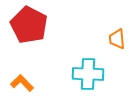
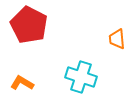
cyan cross: moved 7 px left, 3 px down; rotated 16 degrees clockwise
orange L-shape: rotated 15 degrees counterclockwise
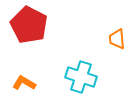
orange L-shape: moved 2 px right
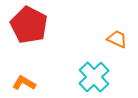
orange trapezoid: rotated 120 degrees clockwise
cyan cross: moved 13 px right; rotated 28 degrees clockwise
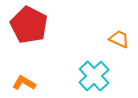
orange trapezoid: moved 2 px right
cyan cross: moved 1 px up
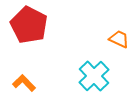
orange L-shape: rotated 15 degrees clockwise
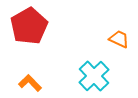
red pentagon: moved 1 px down; rotated 15 degrees clockwise
orange L-shape: moved 6 px right
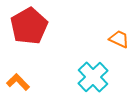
cyan cross: moved 1 px left, 1 px down
orange L-shape: moved 12 px left, 1 px up
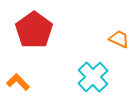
red pentagon: moved 5 px right, 4 px down; rotated 6 degrees counterclockwise
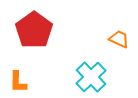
cyan cross: moved 2 px left
orange L-shape: rotated 135 degrees counterclockwise
